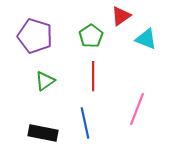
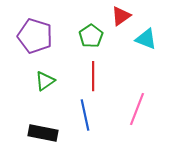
blue line: moved 8 px up
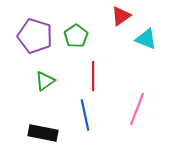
green pentagon: moved 15 px left
